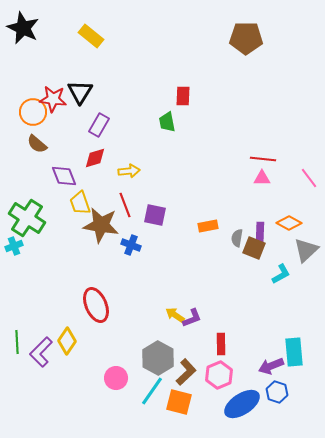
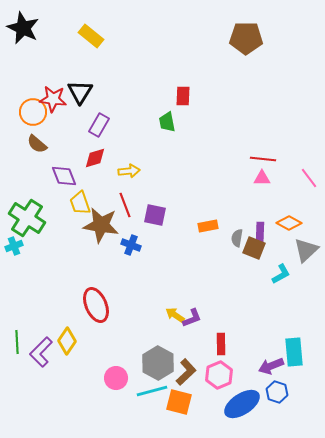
gray hexagon at (158, 358): moved 5 px down
cyan line at (152, 391): rotated 40 degrees clockwise
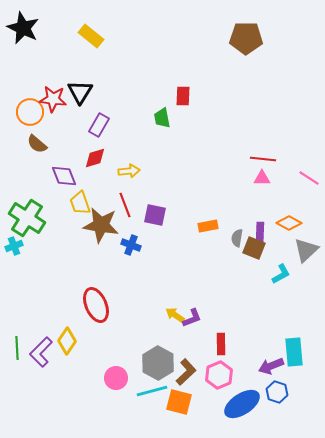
orange circle at (33, 112): moved 3 px left
green trapezoid at (167, 122): moved 5 px left, 4 px up
pink line at (309, 178): rotated 20 degrees counterclockwise
green line at (17, 342): moved 6 px down
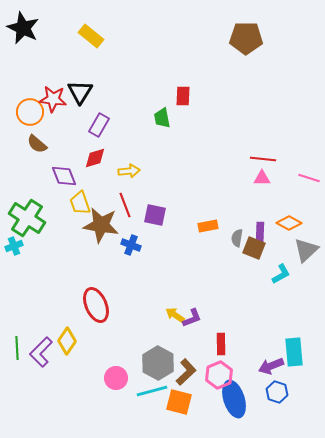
pink line at (309, 178): rotated 15 degrees counterclockwise
blue ellipse at (242, 404): moved 8 px left, 5 px up; rotated 75 degrees counterclockwise
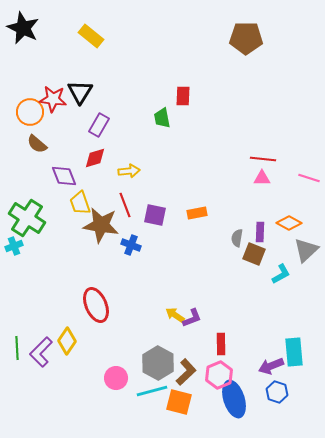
orange rectangle at (208, 226): moved 11 px left, 13 px up
brown square at (254, 248): moved 6 px down
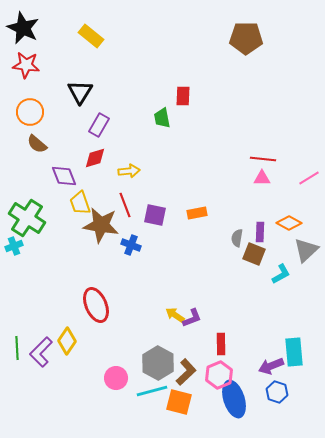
red star at (53, 99): moved 27 px left, 34 px up
pink line at (309, 178): rotated 50 degrees counterclockwise
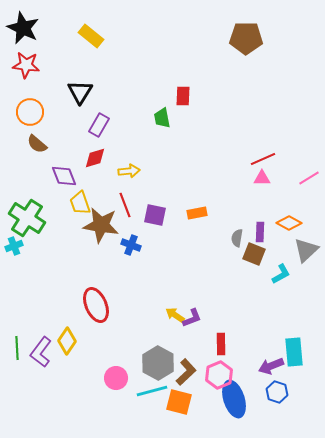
red line at (263, 159): rotated 30 degrees counterclockwise
purple L-shape at (41, 352): rotated 8 degrees counterclockwise
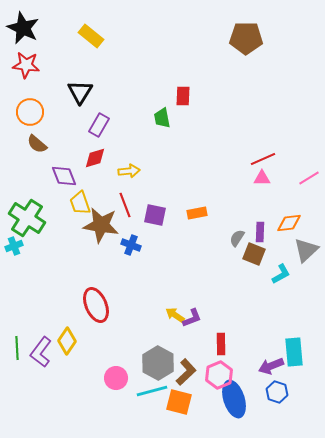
orange diamond at (289, 223): rotated 35 degrees counterclockwise
gray semicircle at (237, 238): rotated 24 degrees clockwise
